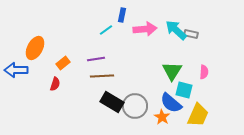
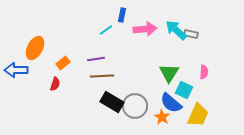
green triangle: moved 3 px left, 2 px down
cyan square: rotated 12 degrees clockwise
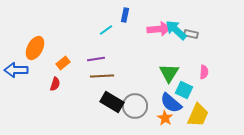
blue rectangle: moved 3 px right
pink arrow: moved 14 px right
orange star: moved 3 px right, 1 px down
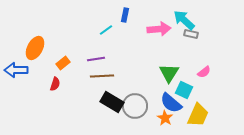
cyan arrow: moved 8 px right, 10 px up
pink semicircle: rotated 48 degrees clockwise
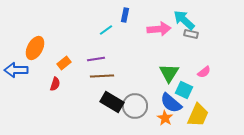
orange rectangle: moved 1 px right
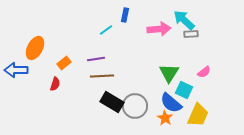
gray rectangle: rotated 16 degrees counterclockwise
